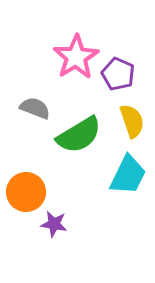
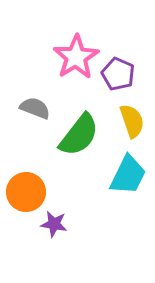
green semicircle: rotated 21 degrees counterclockwise
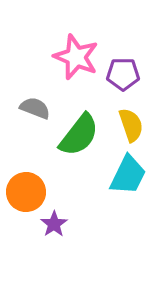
pink star: rotated 18 degrees counterclockwise
purple pentagon: moved 5 px right; rotated 24 degrees counterclockwise
yellow semicircle: moved 1 px left, 4 px down
purple star: rotated 28 degrees clockwise
